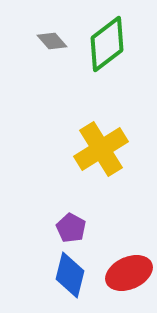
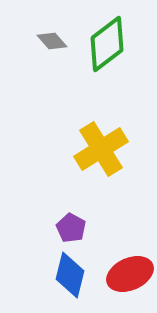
red ellipse: moved 1 px right, 1 px down
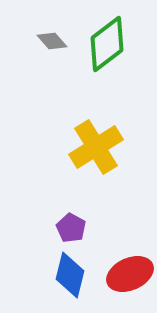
yellow cross: moved 5 px left, 2 px up
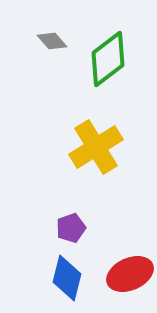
green diamond: moved 1 px right, 15 px down
purple pentagon: rotated 24 degrees clockwise
blue diamond: moved 3 px left, 3 px down
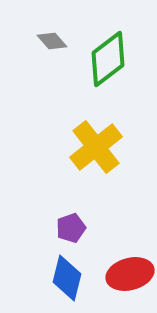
yellow cross: rotated 6 degrees counterclockwise
red ellipse: rotated 9 degrees clockwise
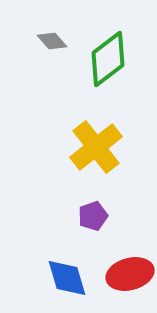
purple pentagon: moved 22 px right, 12 px up
blue diamond: rotated 30 degrees counterclockwise
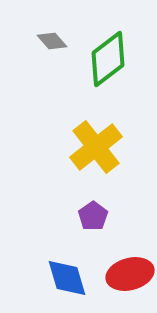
purple pentagon: rotated 16 degrees counterclockwise
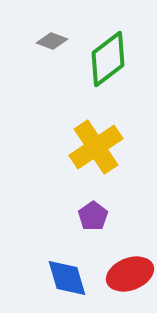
gray diamond: rotated 28 degrees counterclockwise
yellow cross: rotated 4 degrees clockwise
red ellipse: rotated 6 degrees counterclockwise
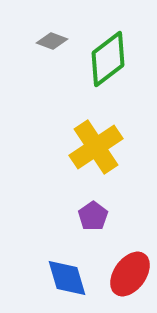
red ellipse: rotated 33 degrees counterclockwise
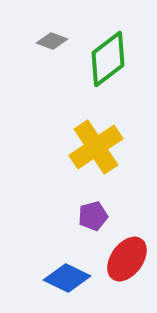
purple pentagon: rotated 20 degrees clockwise
red ellipse: moved 3 px left, 15 px up
blue diamond: rotated 48 degrees counterclockwise
